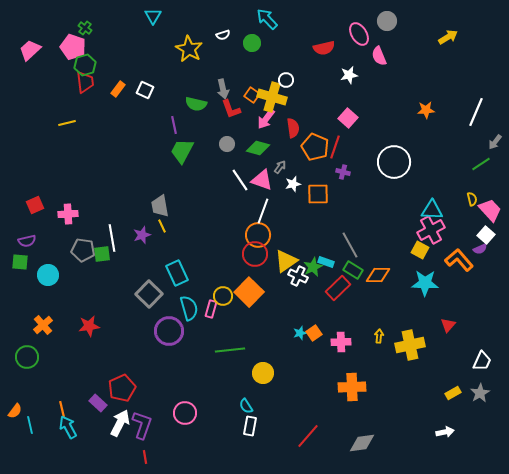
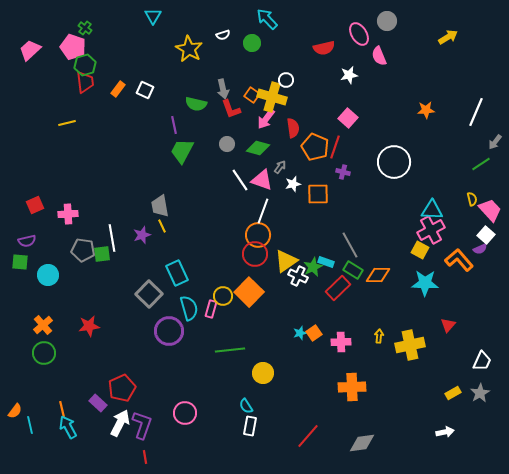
green circle at (27, 357): moved 17 px right, 4 px up
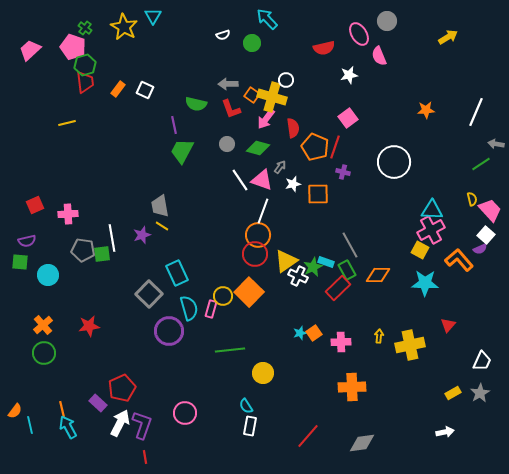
yellow star at (189, 49): moved 65 px left, 22 px up
gray arrow at (223, 89): moved 5 px right, 5 px up; rotated 102 degrees clockwise
pink square at (348, 118): rotated 12 degrees clockwise
gray arrow at (495, 142): moved 1 px right, 2 px down; rotated 63 degrees clockwise
yellow line at (162, 226): rotated 32 degrees counterclockwise
green rectangle at (353, 270): moved 6 px left; rotated 30 degrees clockwise
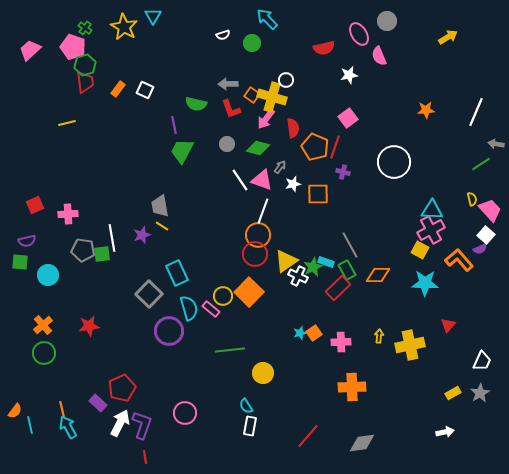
pink rectangle at (211, 309): rotated 66 degrees counterclockwise
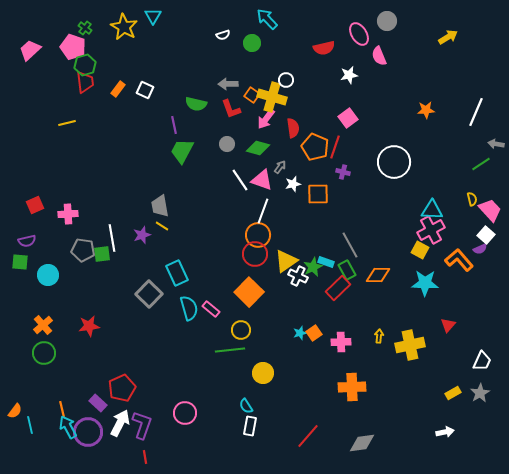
yellow circle at (223, 296): moved 18 px right, 34 px down
purple circle at (169, 331): moved 81 px left, 101 px down
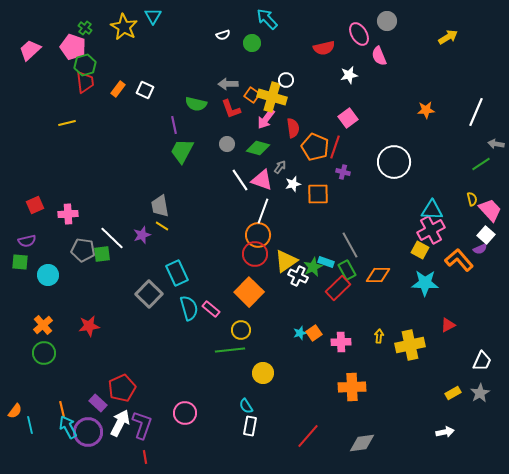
white line at (112, 238): rotated 36 degrees counterclockwise
red triangle at (448, 325): rotated 21 degrees clockwise
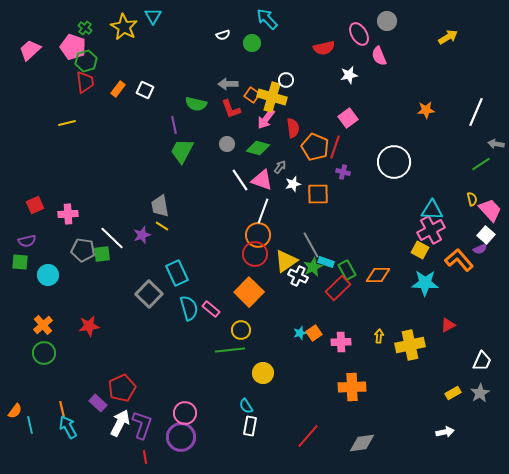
green hexagon at (85, 65): moved 1 px right, 4 px up
gray line at (350, 245): moved 39 px left
purple circle at (88, 432): moved 93 px right, 5 px down
